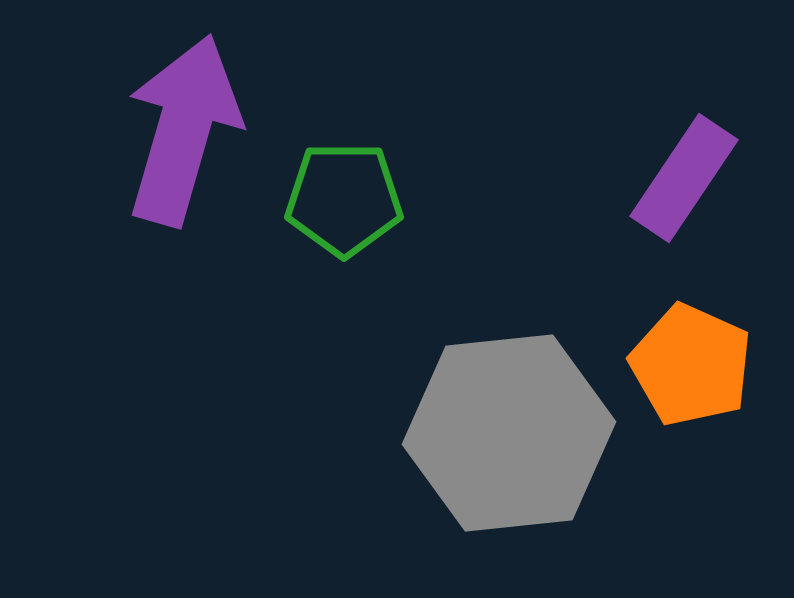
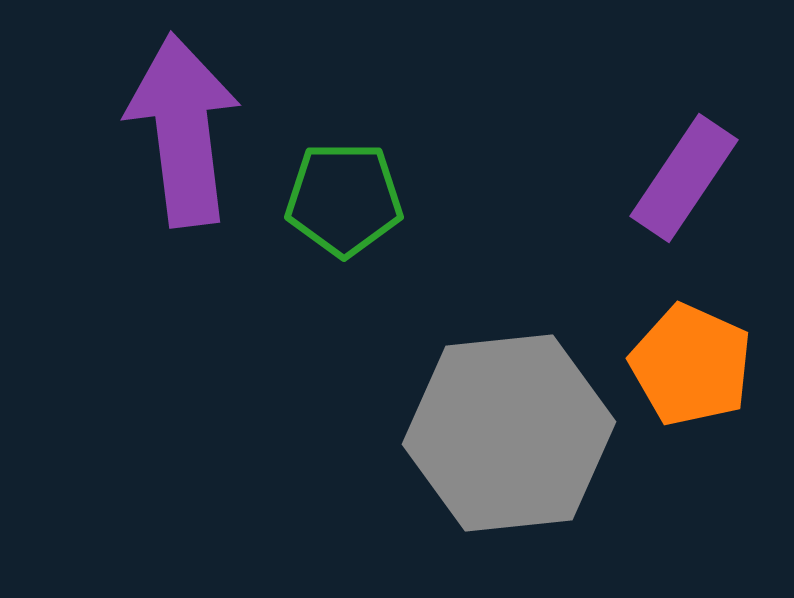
purple arrow: rotated 23 degrees counterclockwise
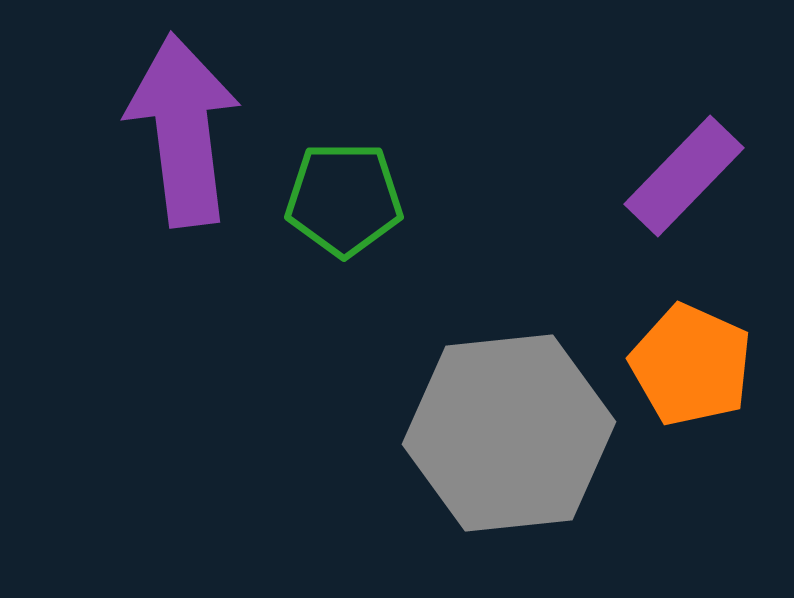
purple rectangle: moved 2 px up; rotated 10 degrees clockwise
